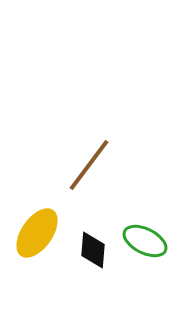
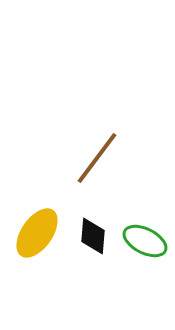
brown line: moved 8 px right, 7 px up
black diamond: moved 14 px up
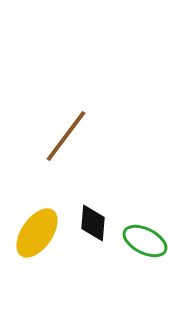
brown line: moved 31 px left, 22 px up
black diamond: moved 13 px up
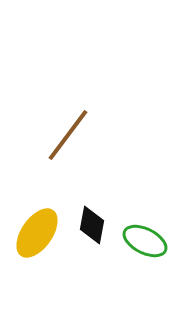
brown line: moved 2 px right, 1 px up
black diamond: moved 1 px left, 2 px down; rotated 6 degrees clockwise
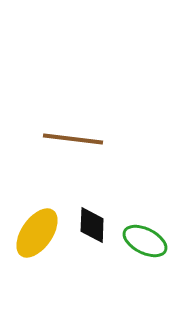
brown line: moved 5 px right, 4 px down; rotated 60 degrees clockwise
black diamond: rotated 9 degrees counterclockwise
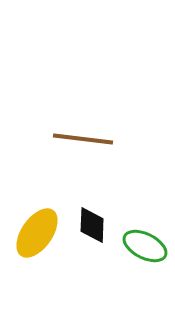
brown line: moved 10 px right
green ellipse: moved 5 px down
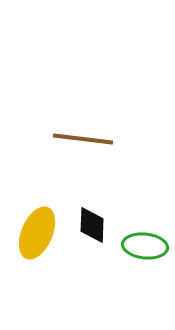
yellow ellipse: rotated 12 degrees counterclockwise
green ellipse: rotated 21 degrees counterclockwise
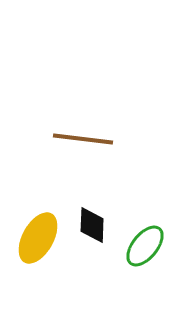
yellow ellipse: moved 1 px right, 5 px down; rotated 6 degrees clockwise
green ellipse: rotated 57 degrees counterclockwise
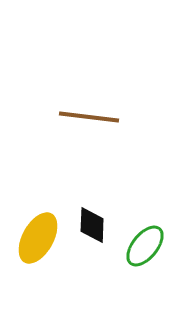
brown line: moved 6 px right, 22 px up
